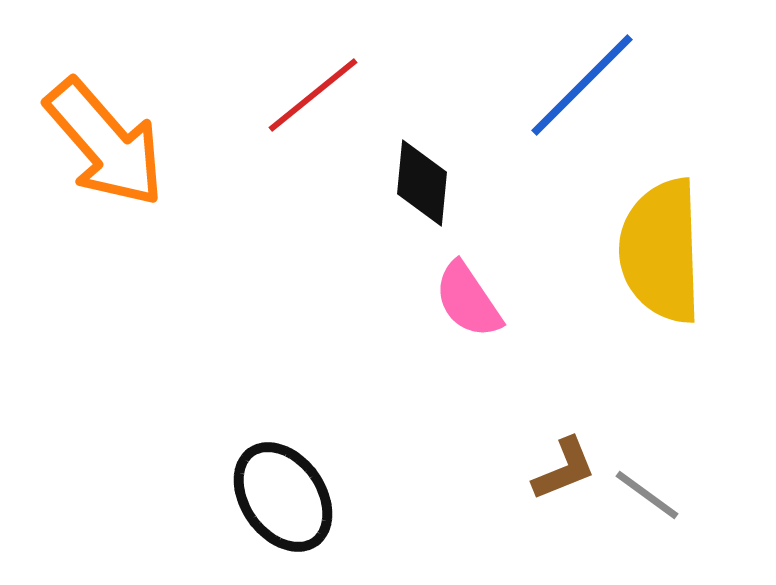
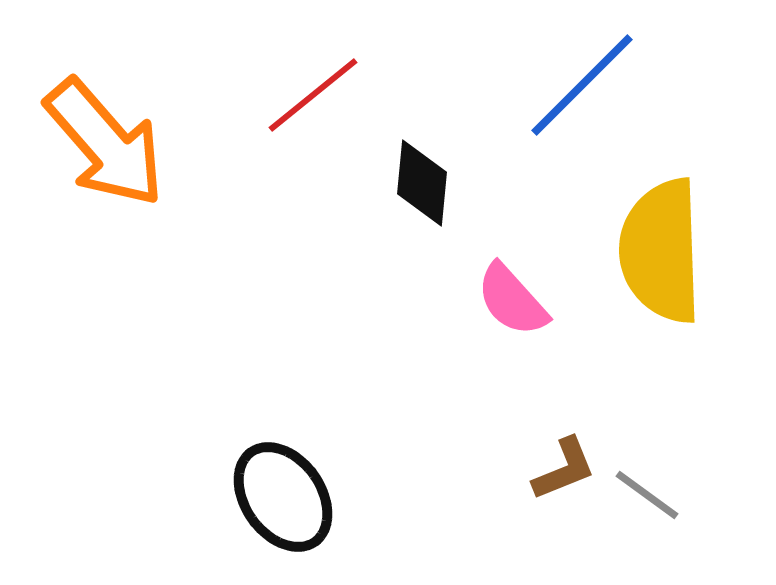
pink semicircle: moved 44 px right; rotated 8 degrees counterclockwise
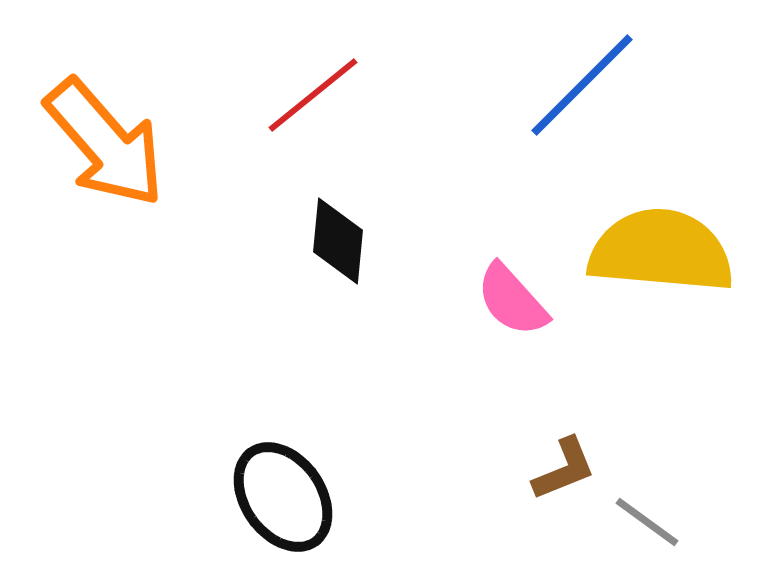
black diamond: moved 84 px left, 58 px down
yellow semicircle: rotated 97 degrees clockwise
gray line: moved 27 px down
